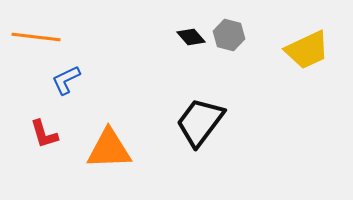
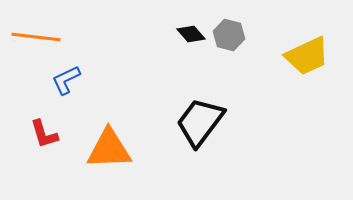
black diamond: moved 3 px up
yellow trapezoid: moved 6 px down
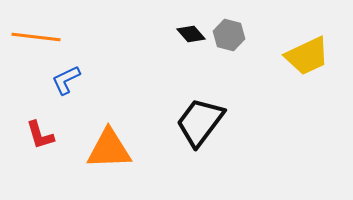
red L-shape: moved 4 px left, 1 px down
